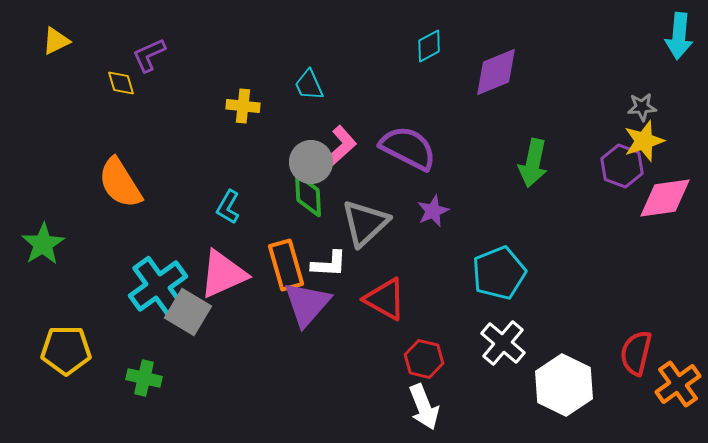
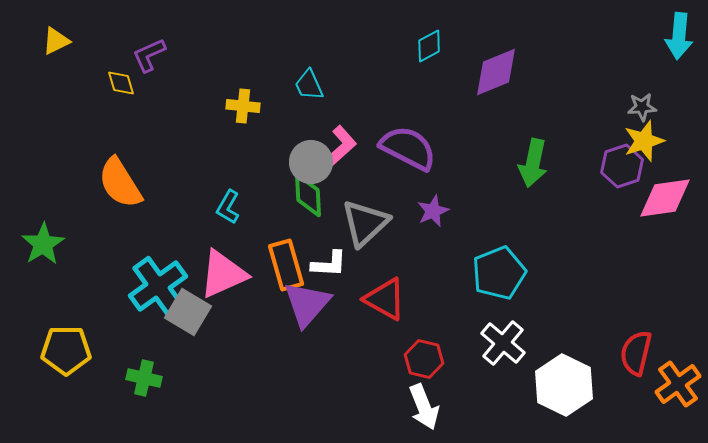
purple hexagon: rotated 21 degrees clockwise
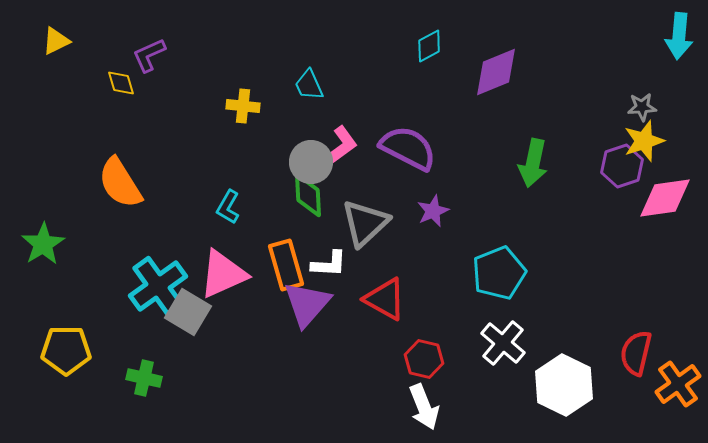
pink L-shape: rotated 6 degrees clockwise
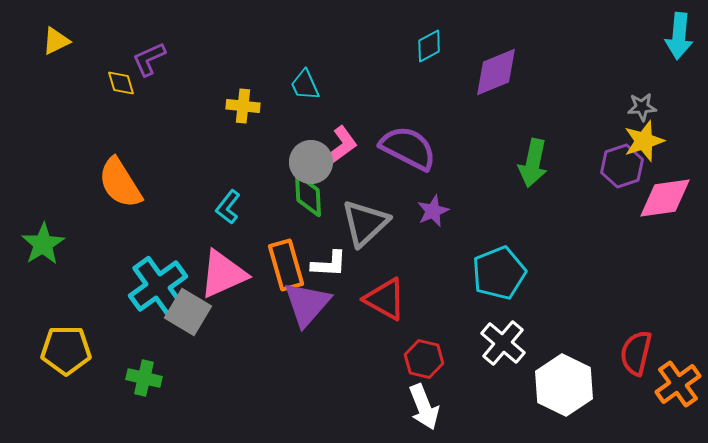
purple L-shape: moved 4 px down
cyan trapezoid: moved 4 px left
cyan L-shape: rotated 8 degrees clockwise
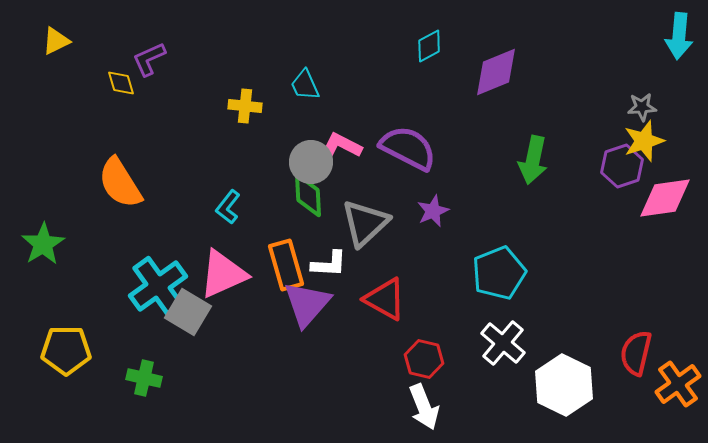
yellow cross: moved 2 px right
pink L-shape: rotated 117 degrees counterclockwise
green arrow: moved 3 px up
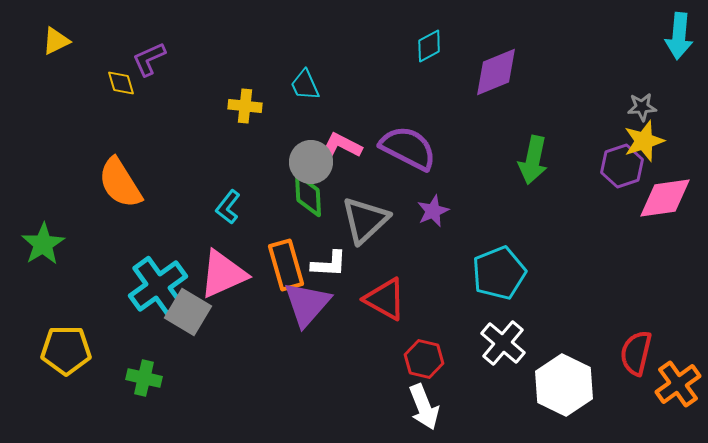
gray triangle: moved 3 px up
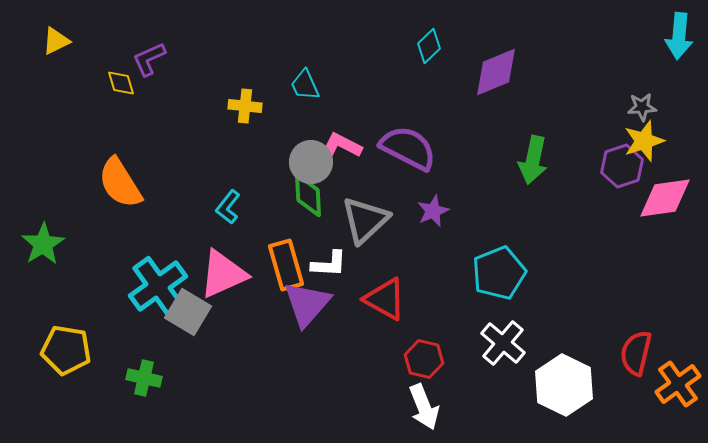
cyan diamond: rotated 16 degrees counterclockwise
yellow pentagon: rotated 9 degrees clockwise
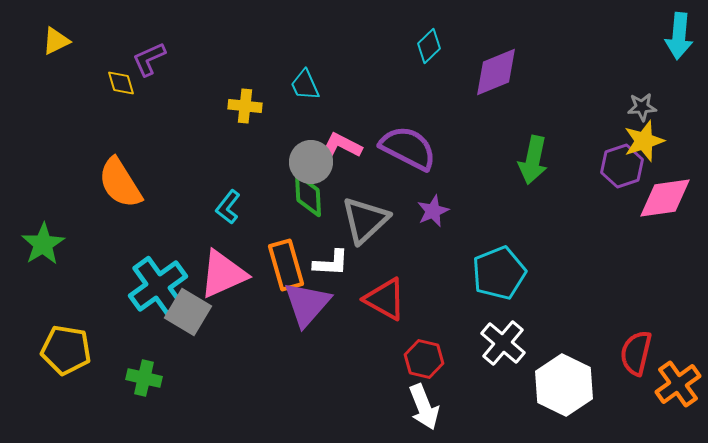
white L-shape: moved 2 px right, 1 px up
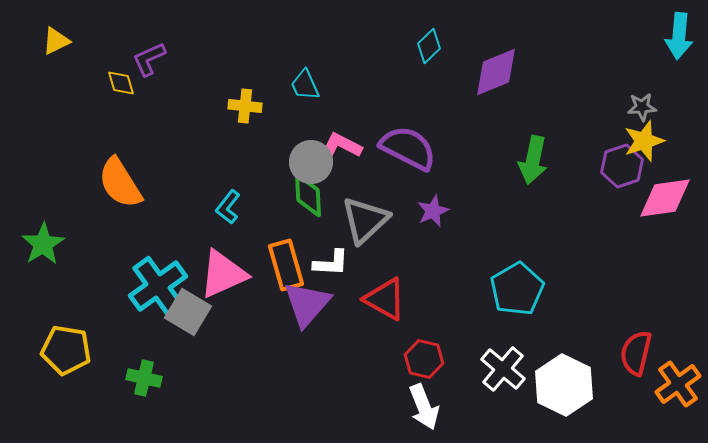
cyan pentagon: moved 18 px right, 16 px down; rotated 8 degrees counterclockwise
white cross: moved 26 px down
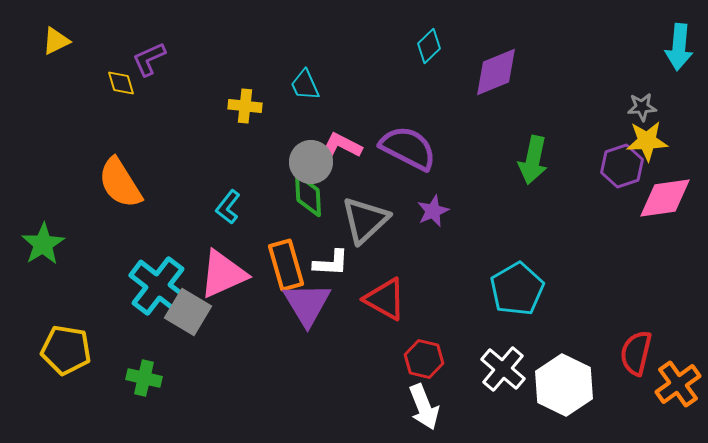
cyan arrow: moved 11 px down
yellow star: moved 3 px right; rotated 15 degrees clockwise
cyan cross: rotated 16 degrees counterclockwise
purple triangle: rotated 12 degrees counterclockwise
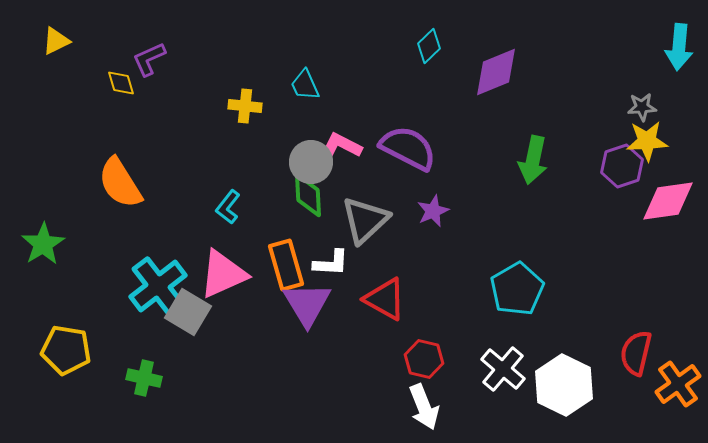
pink diamond: moved 3 px right, 3 px down
cyan cross: rotated 14 degrees clockwise
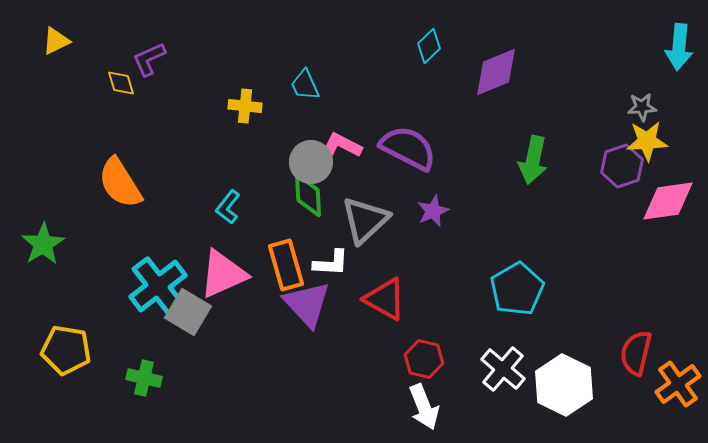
purple triangle: rotated 12 degrees counterclockwise
